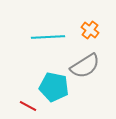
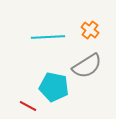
gray semicircle: moved 2 px right
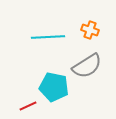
orange cross: rotated 18 degrees counterclockwise
red line: rotated 54 degrees counterclockwise
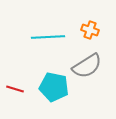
red line: moved 13 px left, 17 px up; rotated 42 degrees clockwise
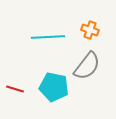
gray semicircle: rotated 20 degrees counterclockwise
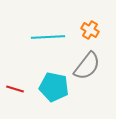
orange cross: rotated 12 degrees clockwise
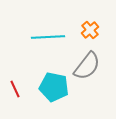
orange cross: rotated 18 degrees clockwise
red line: rotated 48 degrees clockwise
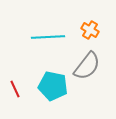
orange cross: rotated 18 degrees counterclockwise
cyan pentagon: moved 1 px left, 1 px up
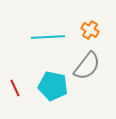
red line: moved 1 px up
